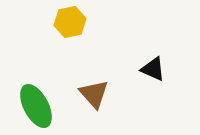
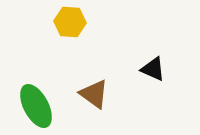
yellow hexagon: rotated 16 degrees clockwise
brown triangle: rotated 12 degrees counterclockwise
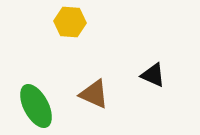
black triangle: moved 6 px down
brown triangle: rotated 12 degrees counterclockwise
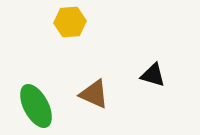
yellow hexagon: rotated 8 degrees counterclockwise
black triangle: rotated 8 degrees counterclockwise
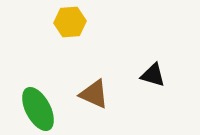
green ellipse: moved 2 px right, 3 px down
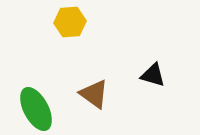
brown triangle: rotated 12 degrees clockwise
green ellipse: moved 2 px left
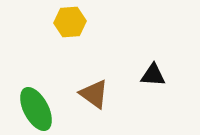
black triangle: rotated 12 degrees counterclockwise
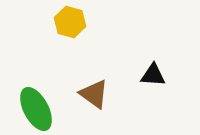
yellow hexagon: rotated 20 degrees clockwise
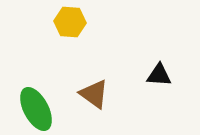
yellow hexagon: rotated 12 degrees counterclockwise
black triangle: moved 6 px right
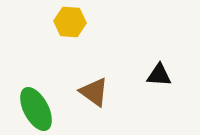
brown triangle: moved 2 px up
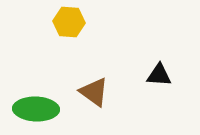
yellow hexagon: moved 1 px left
green ellipse: rotated 60 degrees counterclockwise
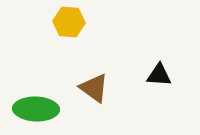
brown triangle: moved 4 px up
